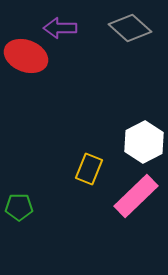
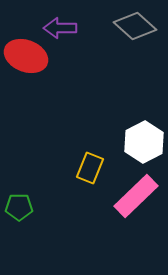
gray diamond: moved 5 px right, 2 px up
yellow rectangle: moved 1 px right, 1 px up
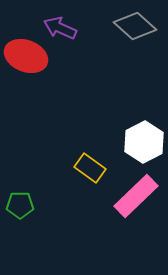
purple arrow: rotated 24 degrees clockwise
yellow rectangle: rotated 76 degrees counterclockwise
green pentagon: moved 1 px right, 2 px up
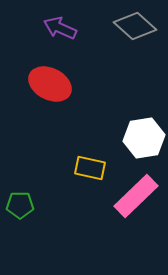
red ellipse: moved 24 px right, 28 px down; rotated 6 degrees clockwise
white hexagon: moved 4 px up; rotated 18 degrees clockwise
yellow rectangle: rotated 24 degrees counterclockwise
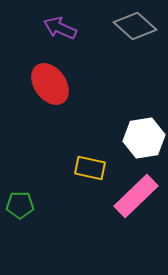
red ellipse: rotated 27 degrees clockwise
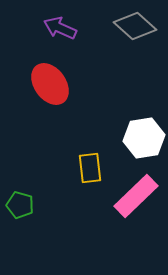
yellow rectangle: rotated 72 degrees clockwise
green pentagon: rotated 16 degrees clockwise
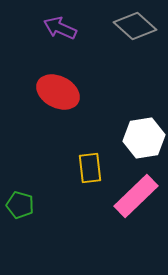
red ellipse: moved 8 px right, 8 px down; rotated 27 degrees counterclockwise
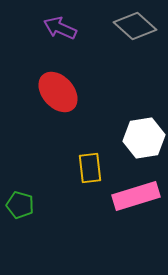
red ellipse: rotated 21 degrees clockwise
pink rectangle: rotated 27 degrees clockwise
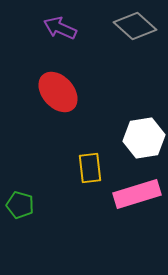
pink rectangle: moved 1 px right, 2 px up
